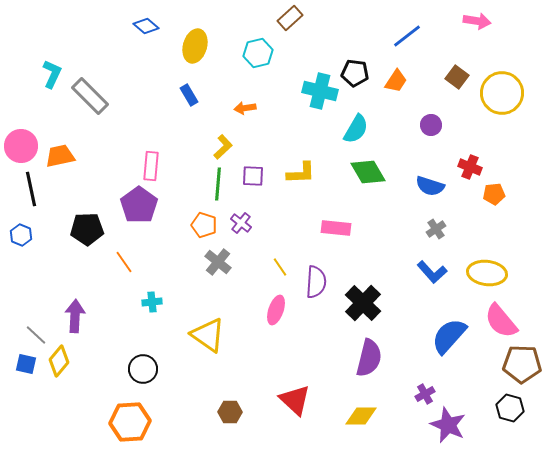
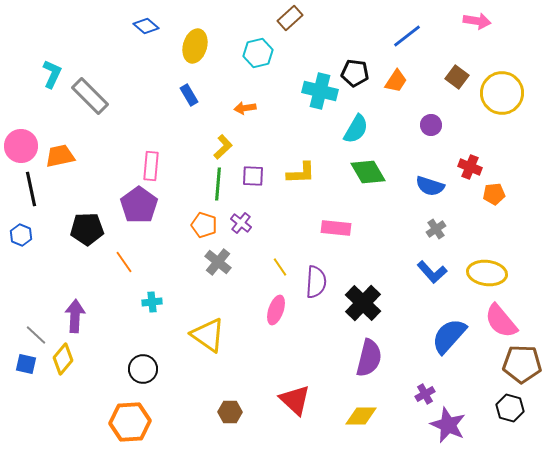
yellow diamond at (59, 361): moved 4 px right, 2 px up
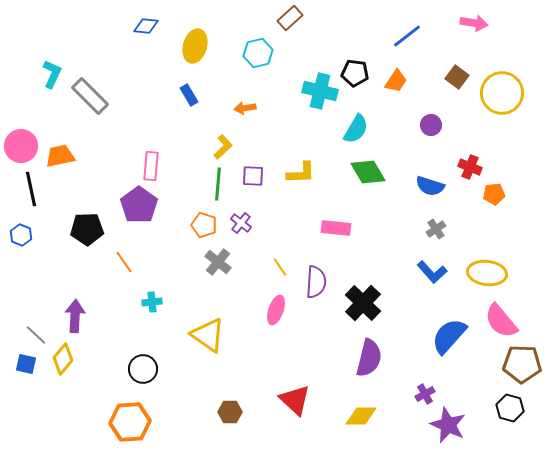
pink arrow at (477, 21): moved 3 px left, 2 px down
blue diamond at (146, 26): rotated 35 degrees counterclockwise
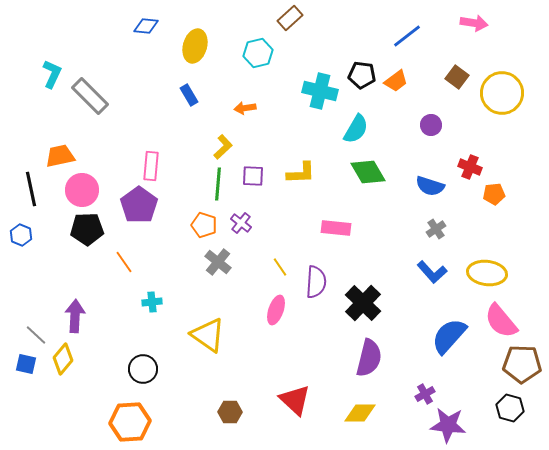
black pentagon at (355, 73): moved 7 px right, 2 px down
orange trapezoid at (396, 81): rotated 20 degrees clockwise
pink circle at (21, 146): moved 61 px right, 44 px down
yellow diamond at (361, 416): moved 1 px left, 3 px up
purple star at (448, 425): rotated 18 degrees counterclockwise
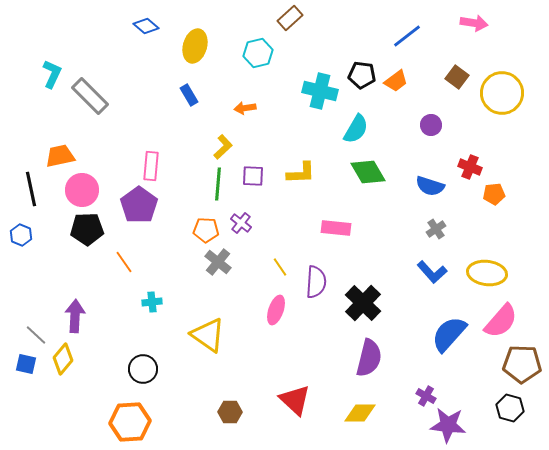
blue diamond at (146, 26): rotated 35 degrees clockwise
orange pentagon at (204, 225): moved 2 px right, 5 px down; rotated 15 degrees counterclockwise
pink semicircle at (501, 321): rotated 99 degrees counterclockwise
blue semicircle at (449, 336): moved 2 px up
purple cross at (425, 394): moved 1 px right, 2 px down; rotated 30 degrees counterclockwise
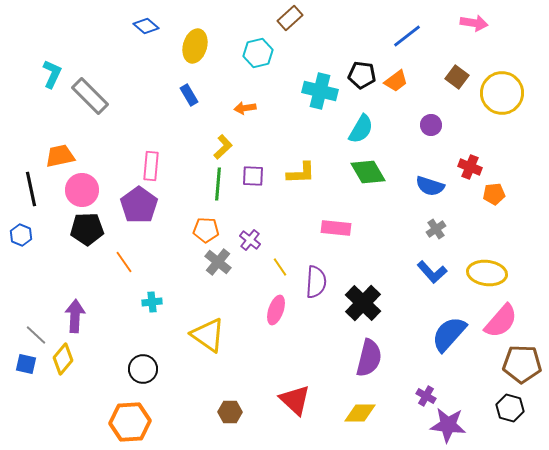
cyan semicircle at (356, 129): moved 5 px right
purple cross at (241, 223): moved 9 px right, 17 px down
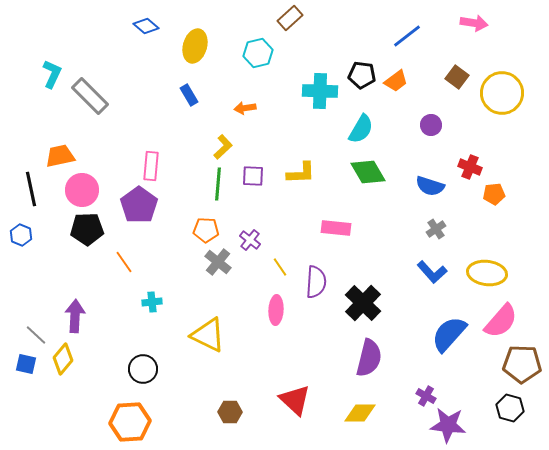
cyan cross at (320, 91): rotated 12 degrees counterclockwise
pink ellipse at (276, 310): rotated 16 degrees counterclockwise
yellow triangle at (208, 335): rotated 9 degrees counterclockwise
